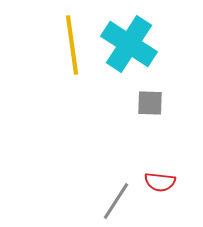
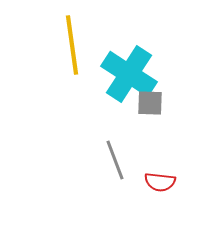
cyan cross: moved 30 px down
gray line: moved 1 px left, 41 px up; rotated 54 degrees counterclockwise
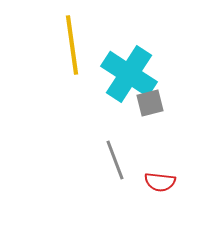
gray square: rotated 16 degrees counterclockwise
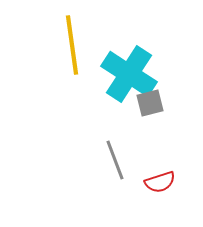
red semicircle: rotated 24 degrees counterclockwise
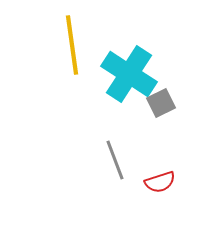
gray square: moved 11 px right; rotated 12 degrees counterclockwise
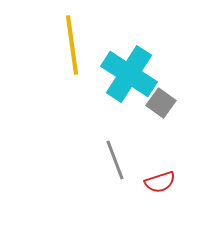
gray square: rotated 28 degrees counterclockwise
